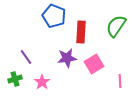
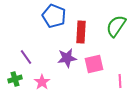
pink square: rotated 18 degrees clockwise
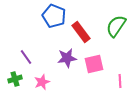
red rectangle: rotated 40 degrees counterclockwise
pink star: rotated 14 degrees clockwise
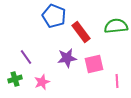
green semicircle: rotated 50 degrees clockwise
pink line: moved 3 px left
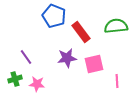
pink star: moved 5 px left, 2 px down; rotated 28 degrees clockwise
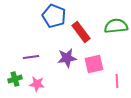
purple line: moved 5 px right; rotated 63 degrees counterclockwise
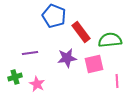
green semicircle: moved 6 px left, 14 px down
purple line: moved 1 px left, 4 px up
green cross: moved 2 px up
pink star: rotated 21 degrees clockwise
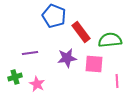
pink square: rotated 18 degrees clockwise
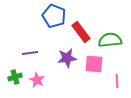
pink star: moved 4 px up
